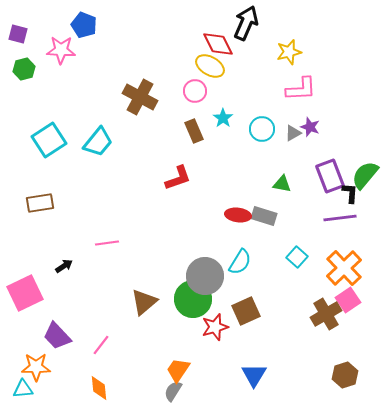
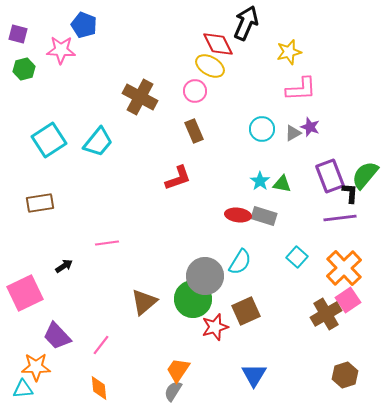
cyan star at (223, 118): moved 37 px right, 63 px down
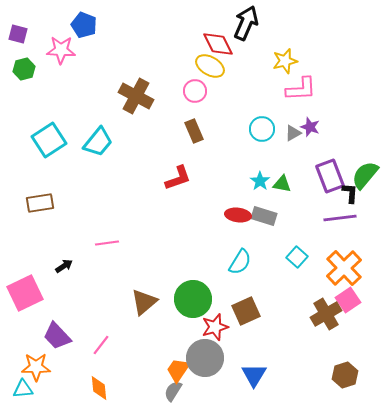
yellow star at (289, 52): moved 4 px left, 9 px down
brown cross at (140, 97): moved 4 px left, 1 px up
gray circle at (205, 276): moved 82 px down
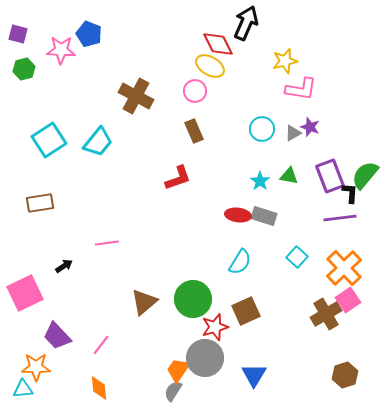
blue pentagon at (84, 25): moved 5 px right, 9 px down
pink L-shape at (301, 89): rotated 12 degrees clockwise
green triangle at (282, 184): moved 7 px right, 8 px up
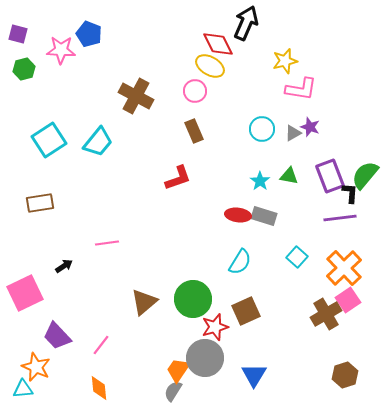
orange star at (36, 367): rotated 24 degrees clockwise
